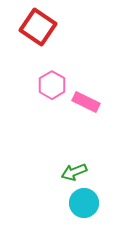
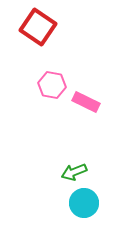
pink hexagon: rotated 20 degrees counterclockwise
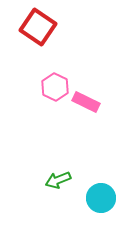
pink hexagon: moved 3 px right, 2 px down; rotated 16 degrees clockwise
green arrow: moved 16 px left, 8 px down
cyan circle: moved 17 px right, 5 px up
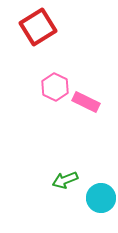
red square: rotated 24 degrees clockwise
green arrow: moved 7 px right
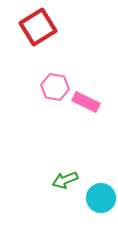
pink hexagon: rotated 16 degrees counterclockwise
